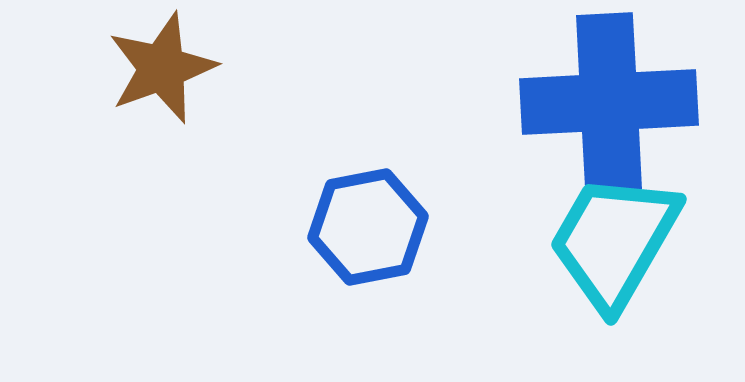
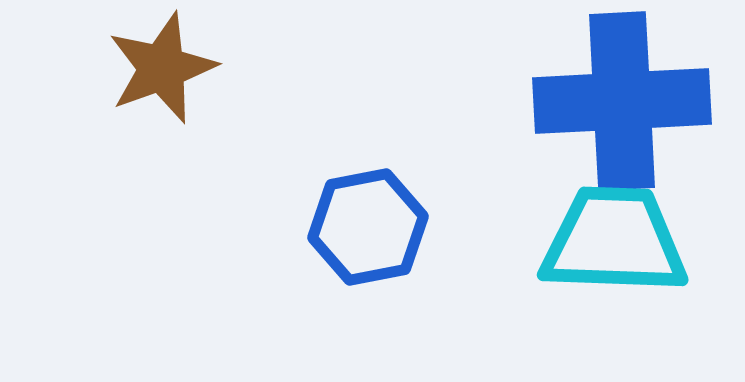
blue cross: moved 13 px right, 1 px up
cyan trapezoid: rotated 62 degrees clockwise
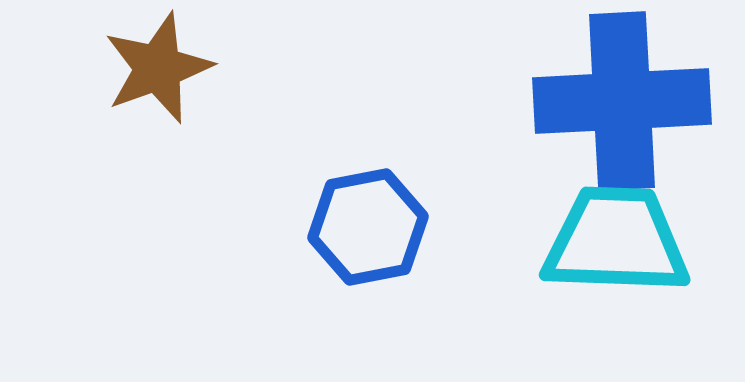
brown star: moved 4 px left
cyan trapezoid: moved 2 px right
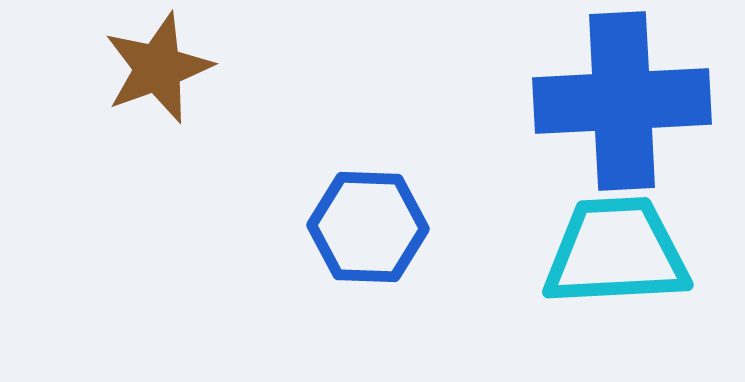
blue hexagon: rotated 13 degrees clockwise
cyan trapezoid: moved 11 px down; rotated 5 degrees counterclockwise
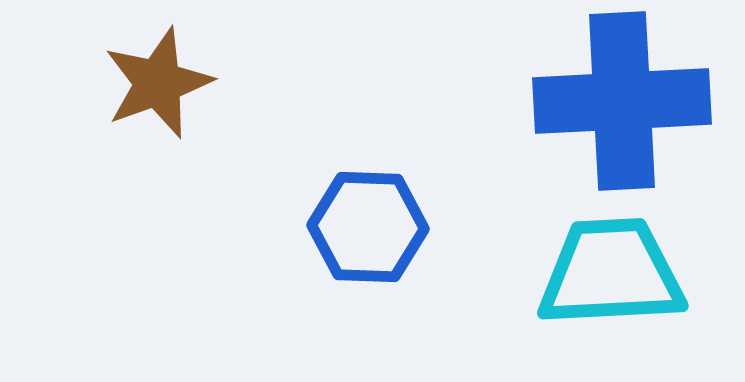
brown star: moved 15 px down
cyan trapezoid: moved 5 px left, 21 px down
